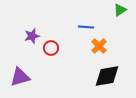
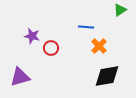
purple star: rotated 28 degrees clockwise
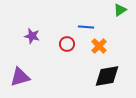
red circle: moved 16 px right, 4 px up
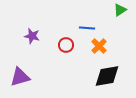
blue line: moved 1 px right, 1 px down
red circle: moved 1 px left, 1 px down
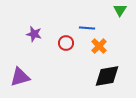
green triangle: rotated 24 degrees counterclockwise
purple star: moved 2 px right, 2 px up
red circle: moved 2 px up
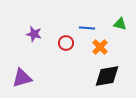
green triangle: moved 14 px down; rotated 48 degrees counterclockwise
orange cross: moved 1 px right, 1 px down
purple triangle: moved 2 px right, 1 px down
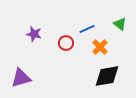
green triangle: rotated 24 degrees clockwise
blue line: moved 1 px down; rotated 28 degrees counterclockwise
purple triangle: moved 1 px left
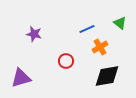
green triangle: moved 1 px up
red circle: moved 18 px down
orange cross: rotated 14 degrees clockwise
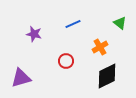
blue line: moved 14 px left, 5 px up
black diamond: rotated 16 degrees counterclockwise
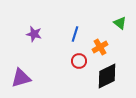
blue line: moved 2 px right, 10 px down; rotated 49 degrees counterclockwise
red circle: moved 13 px right
